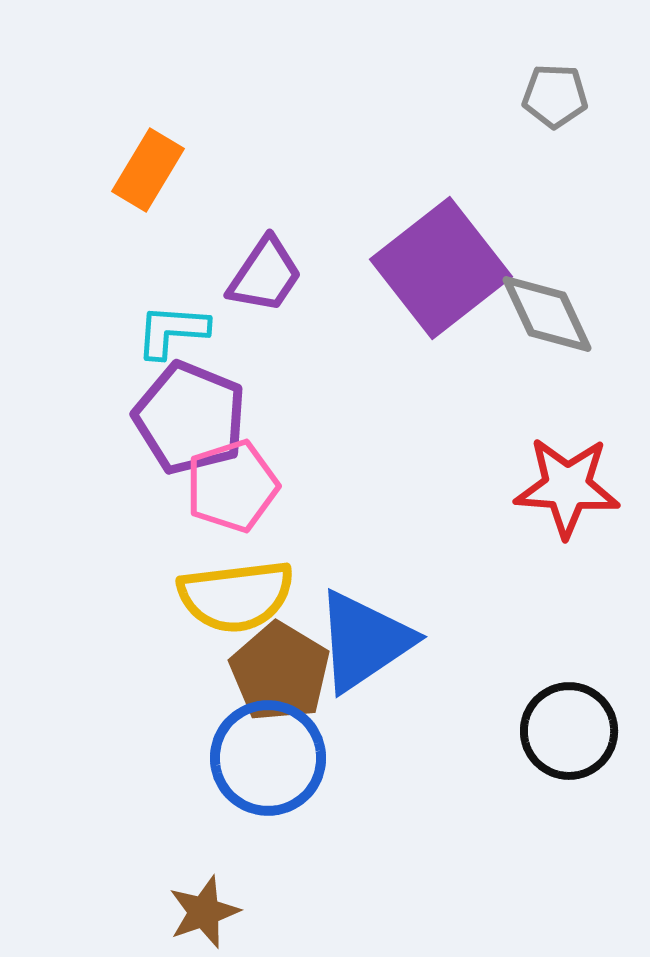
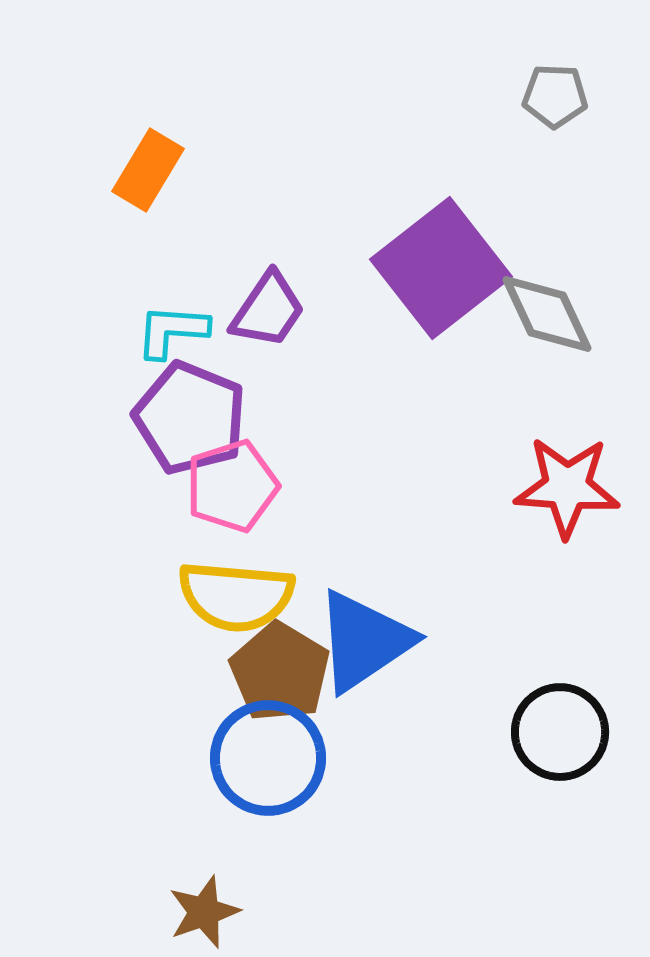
purple trapezoid: moved 3 px right, 35 px down
yellow semicircle: rotated 12 degrees clockwise
black circle: moved 9 px left, 1 px down
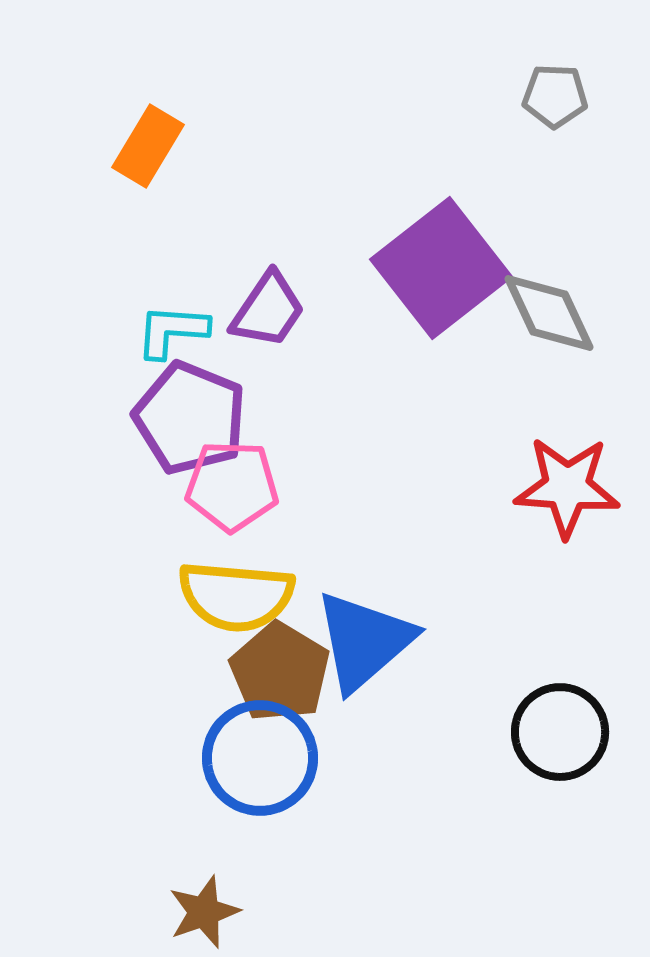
orange rectangle: moved 24 px up
gray diamond: moved 2 px right, 1 px up
pink pentagon: rotated 20 degrees clockwise
blue triangle: rotated 7 degrees counterclockwise
blue circle: moved 8 px left
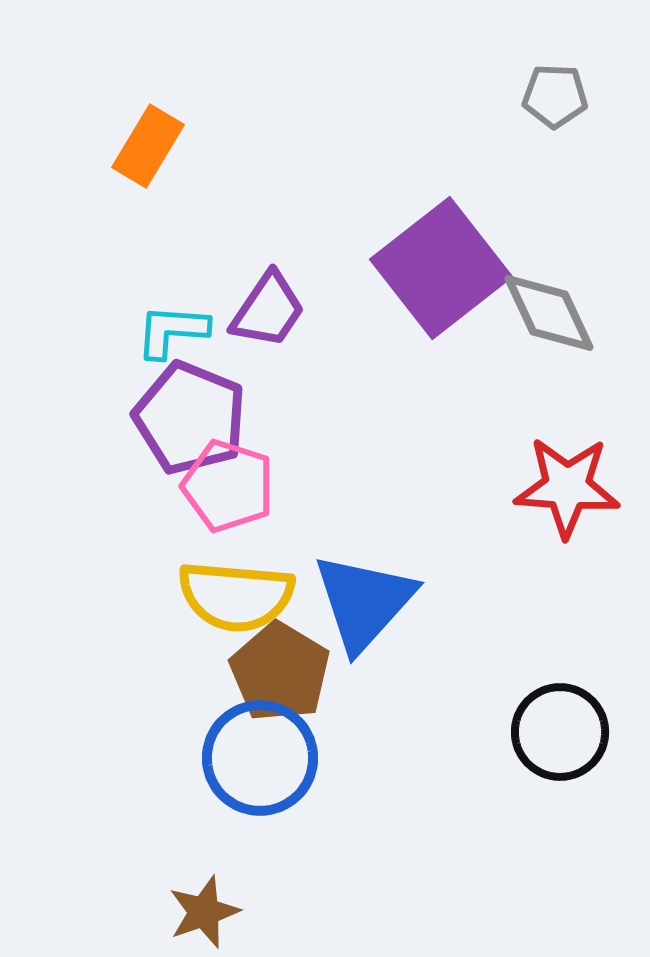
pink pentagon: moved 4 px left; rotated 16 degrees clockwise
blue triangle: moved 39 px up; rotated 7 degrees counterclockwise
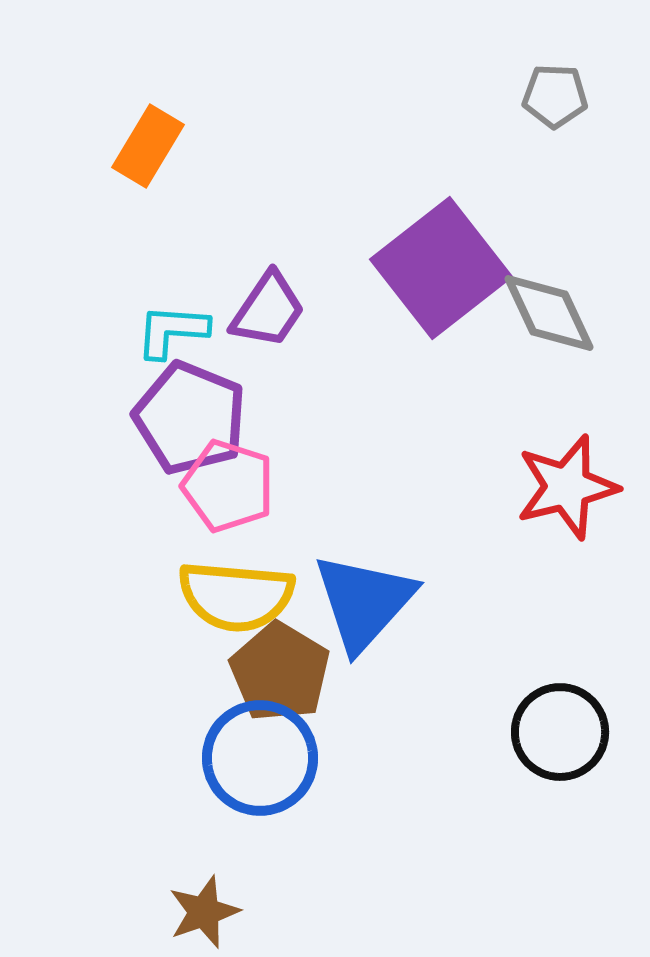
red star: rotated 18 degrees counterclockwise
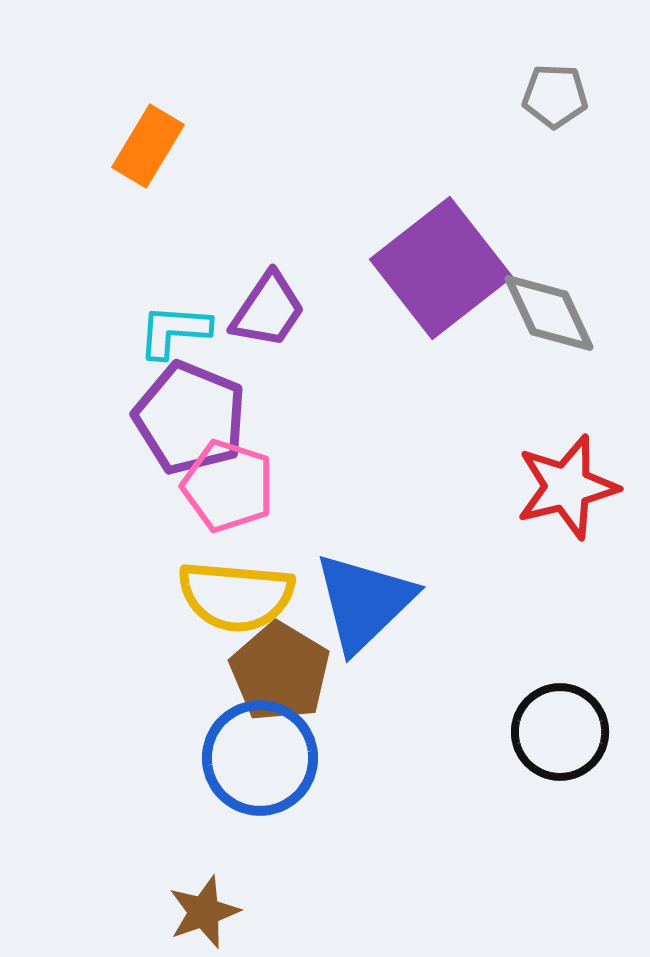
cyan L-shape: moved 2 px right
blue triangle: rotated 4 degrees clockwise
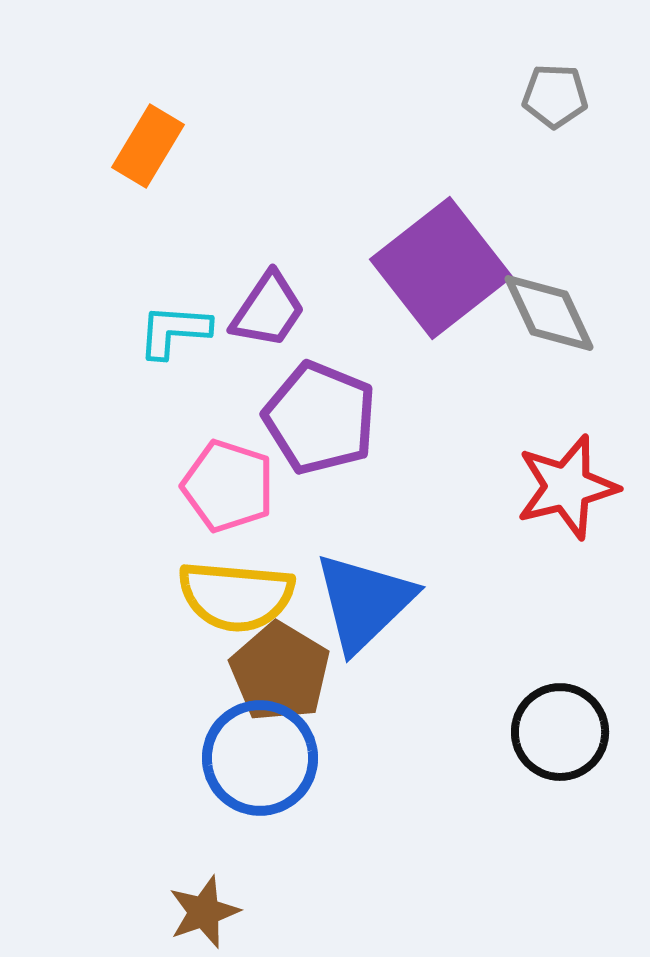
purple pentagon: moved 130 px right
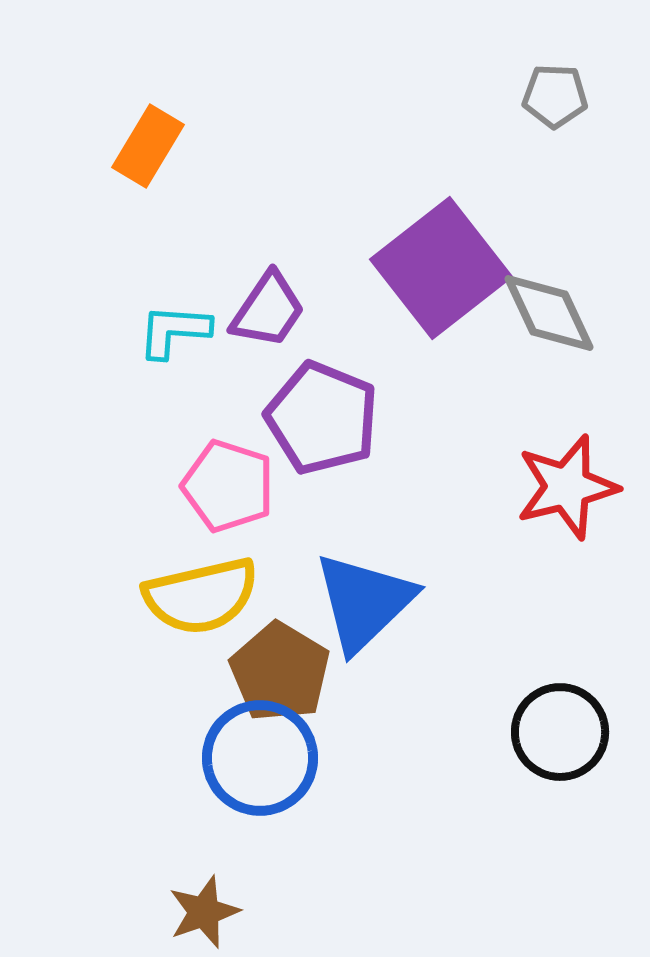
purple pentagon: moved 2 px right
yellow semicircle: moved 35 px left; rotated 18 degrees counterclockwise
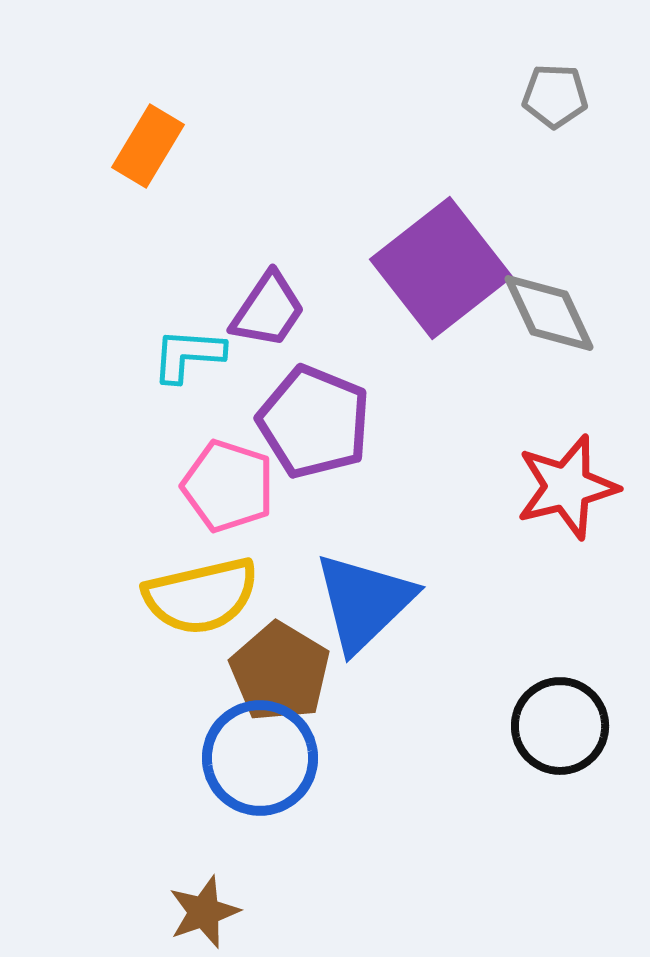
cyan L-shape: moved 14 px right, 24 px down
purple pentagon: moved 8 px left, 4 px down
black circle: moved 6 px up
